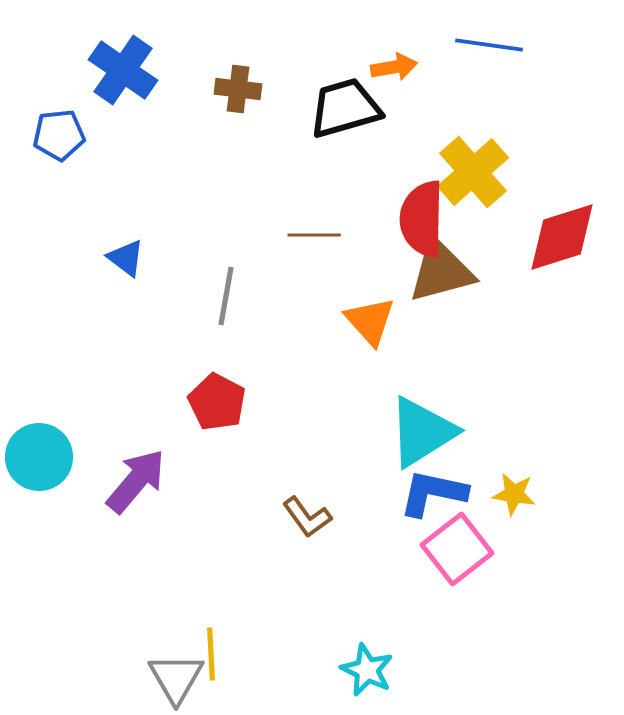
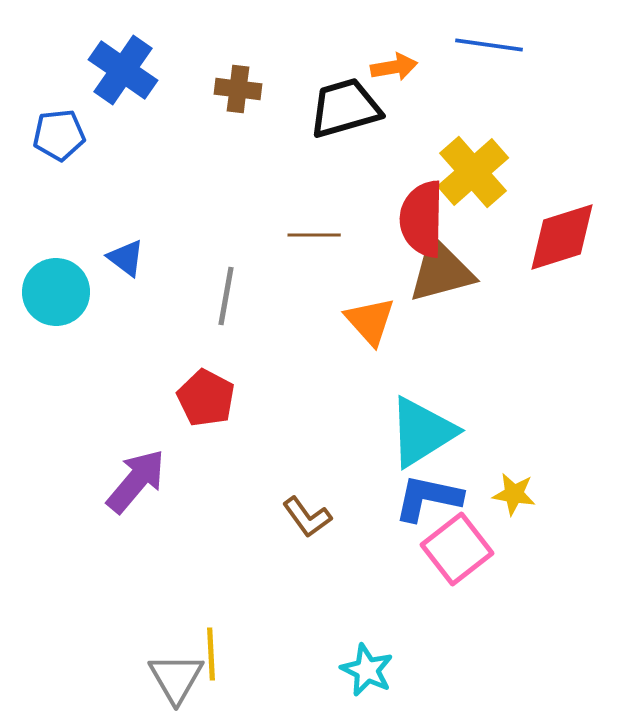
red pentagon: moved 11 px left, 4 px up
cyan circle: moved 17 px right, 165 px up
blue L-shape: moved 5 px left, 5 px down
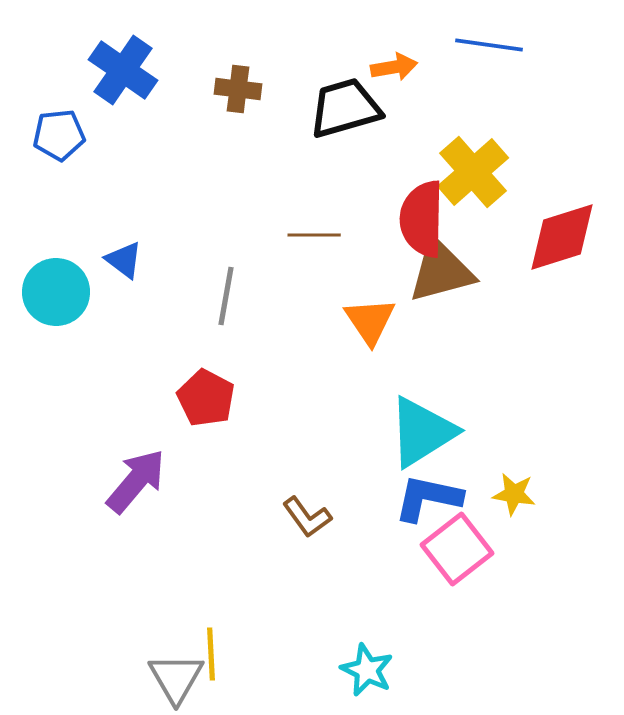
blue triangle: moved 2 px left, 2 px down
orange triangle: rotated 8 degrees clockwise
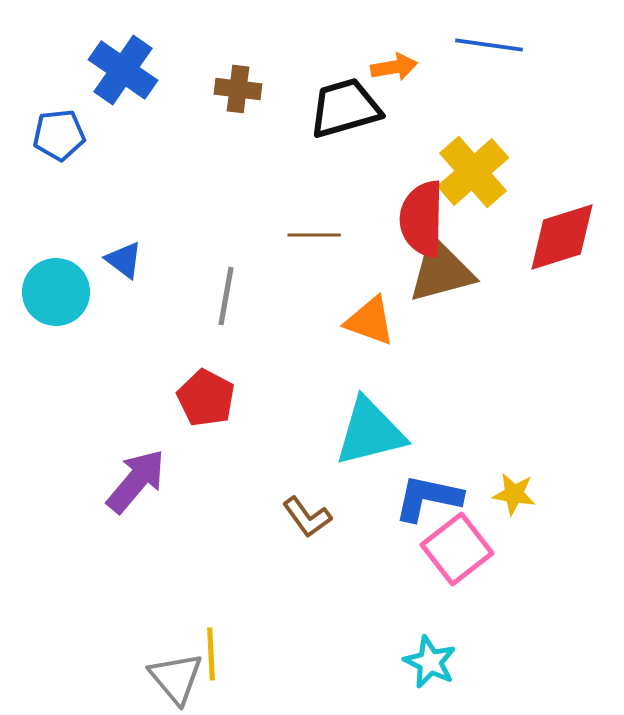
orange triangle: rotated 36 degrees counterclockwise
cyan triangle: moved 52 px left; rotated 18 degrees clockwise
cyan star: moved 63 px right, 8 px up
gray triangle: rotated 10 degrees counterclockwise
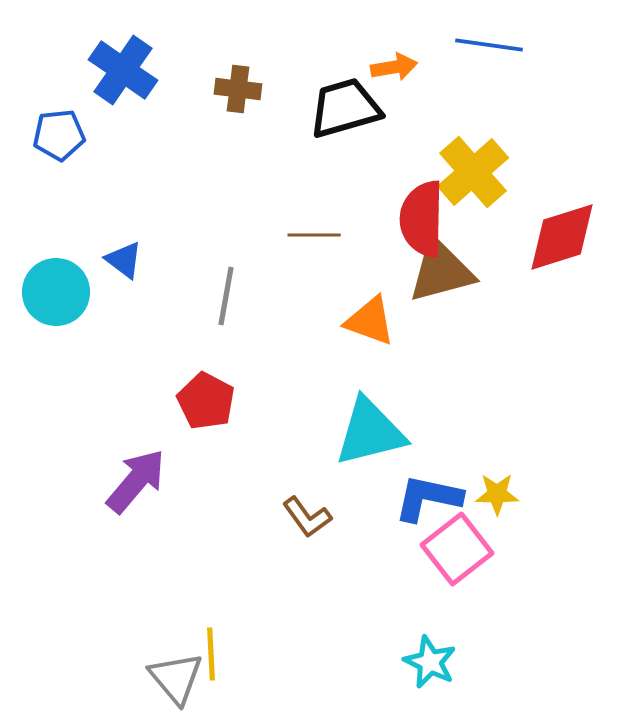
red pentagon: moved 3 px down
yellow star: moved 17 px left; rotated 9 degrees counterclockwise
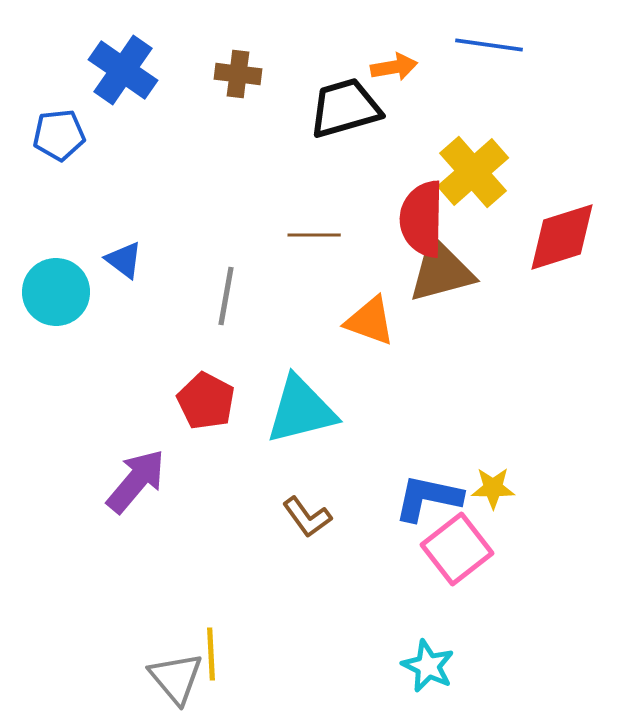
brown cross: moved 15 px up
cyan triangle: moved 69 px left, 22 px up
yellow star: moved 4 px left, 6 px up
cyan star: moved 2 px left, 4 px down
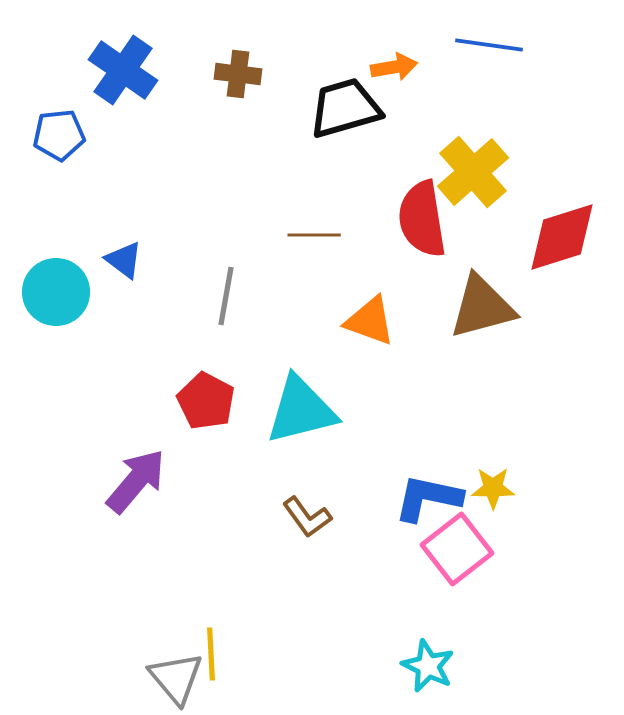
red semicircle: rotated 10 degrees counterclockwise
brown triangle: moved 41 px right, 36 px down
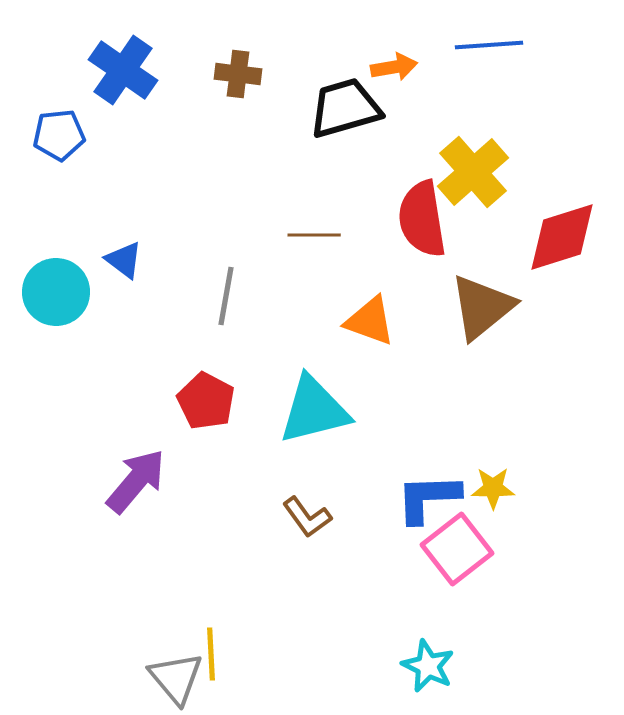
blue line: rotated 12 degrees counterclockwise
brown triangle: rotated 24 degrees counterclockwise
cyan triangle: moved 13 px right
blue L-shape: rotated 14 degrees counterclockwise
